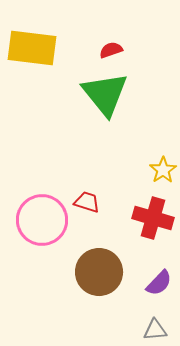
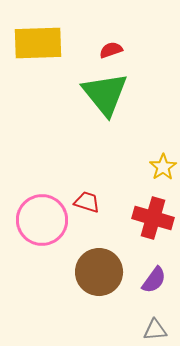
yellow rectangle: moved 6 px right, 5 px up; rotated 9 degrees counterclockwise
yellow star: moved 3 px up
purple semicircle: moved 5 px left, 3 px up; rotated 8 degrees counterclockwise
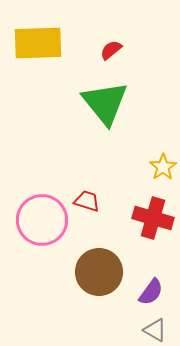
red semicircle: rotated 20 degrees counterclockwise
green triangle: moved 9 px down
red trapezoid: moved 1 px up
purple semicircle: moved 3 px left, 12 px down
gray triangle: rotated 35 degrees clockwise
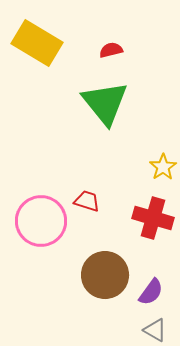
yellow rectangle: moved 1 px left; rotated 33 degrees clockwise
red semicircle: rotated 25 degrees clockwise
pink circle: moved 1 px left, 1 px down
brown circle: moved 6 px right, 3 px down
